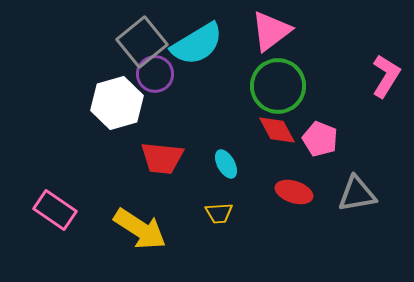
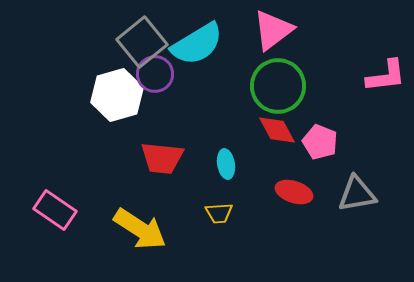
pink triangle: moved 2 px right, 1 px up
pink L-shape: rotated 51 degrees clockwise
white hexagon: moved 8 px up
pink pentagon: moved 3 px down
cyan ellipse: rotated 20 degrees clockwise
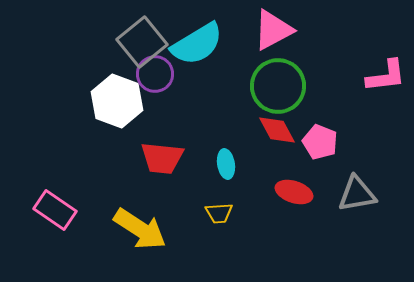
pink triangle: rotated 9 degrees clockwise
white hexagon: moved 6 px down; rotated 24 degrees counterclockwise
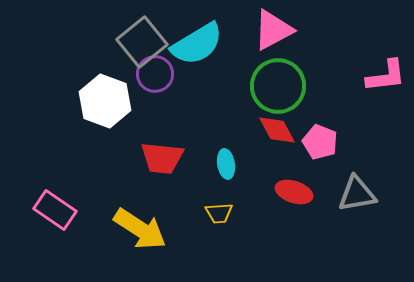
white hexagon: moved 12 px left
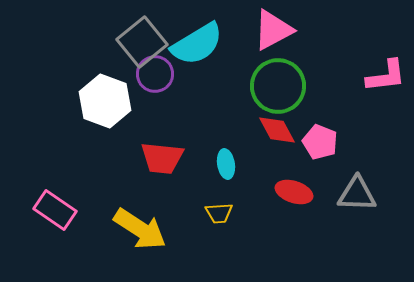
gray triangle: rotated 12 degrees clockwise
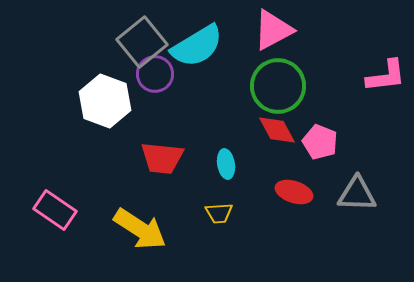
cyan semicircle: moved 2 px down
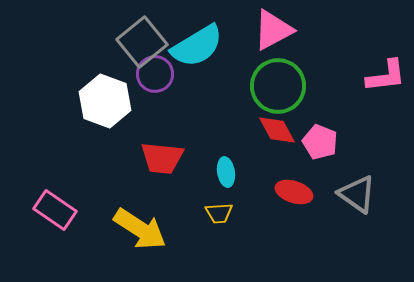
cyan ellipse: moved 8 px down
gray triangle: rotated 33 degrees clockwise
